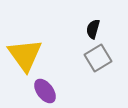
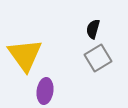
purple ellipse: rotated 45 degrees clockwise
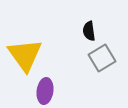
black semicircle: moved 4 px left, 2 px down; rotated 24 degrees counterclockwise
gray square: moved 4 px right
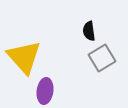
yellow triangle: moved 1 px left, 2 px down; rotated 6 degrees counterclockwise
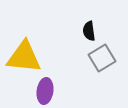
yellow triangle: rotated 42 degrees counterclockwise
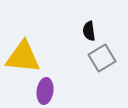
yellow triangle: moved 1 px left
